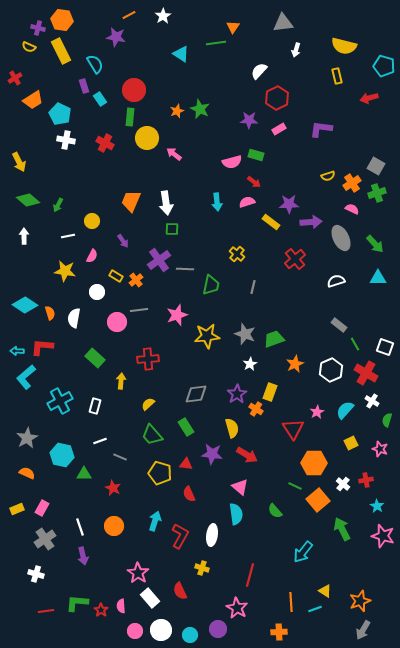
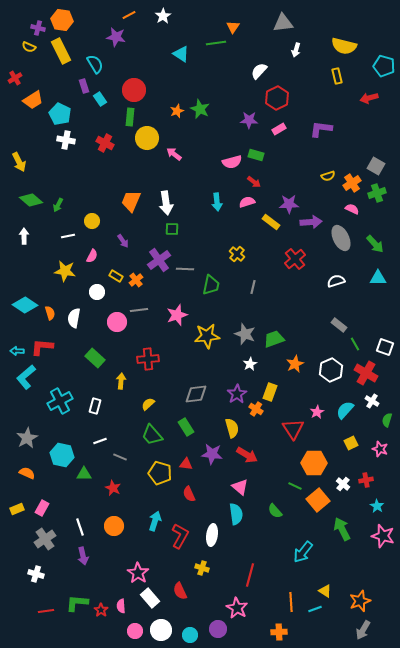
green diamond at (28, 200): moved 3 px right
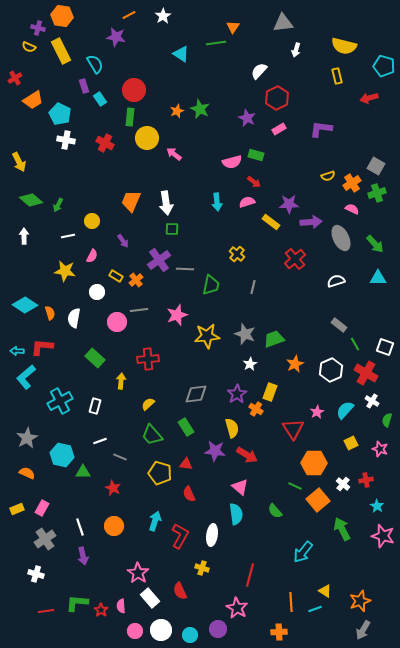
orange hexagon at (62, 20): moved 4 px up
purple star at (249, 120): moved 2 px left, 2 px up; rotated 24 degrees clockwise
purple star at (212, 454): moved 3 px right, 3 px up
green triangle at (84, 474): moved 1 px left, 2 px up
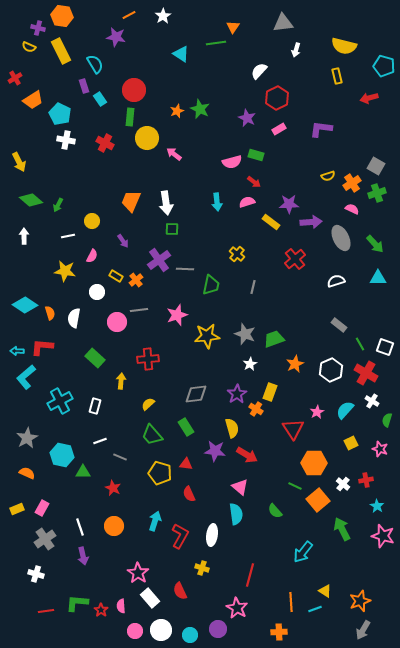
green line at (355, 344): moved 5 px right
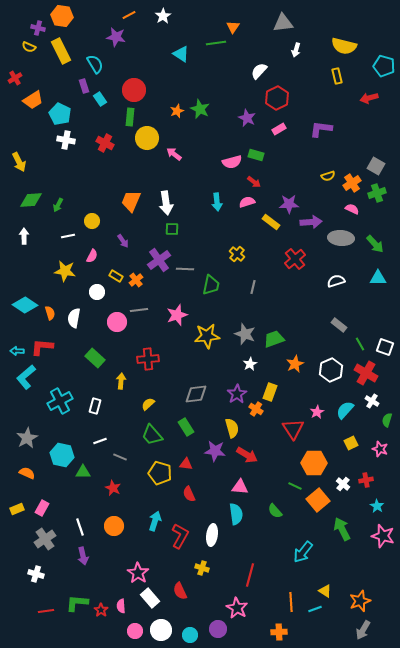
green diamond at (31, 200): rotated 45 degrees counterclockwise
gray ellipse at (341, 238): rotated 60 degrees counterclockwise
pink triangle at (240, 487): rotated 36 degrees counterclockwise
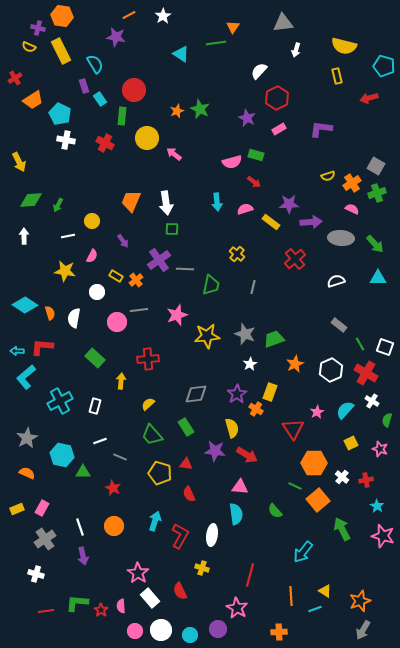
green rectangle at (130, 117): moved 8 px left, 1 px up
pink semicircle at (247, 202): moved 2 px left, 7 px down
white cross at (343, 484): moved 1 px left, 7 px up
orange line at (291, 602): moved 6 px up
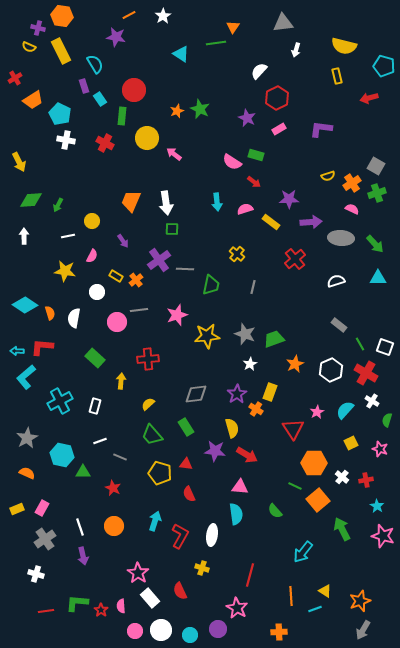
pink semicircle at (232, 162): rotated 48 degrees clockwise
purple star at (289, 204): moved 5 px up
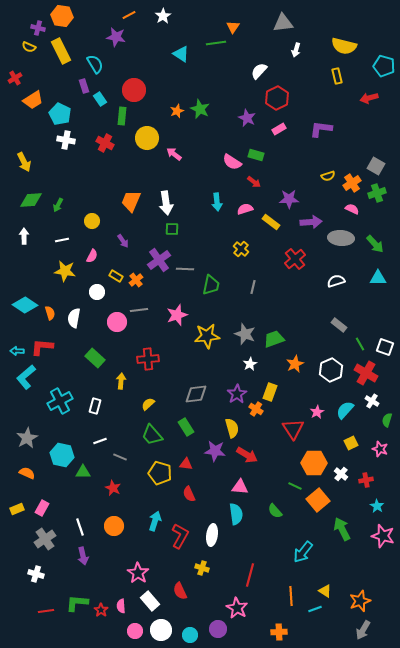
yellow arrow at (19, 162): moved 5 px right
white line at (68, 236): moved 6 px left, 4 px down
yellow cross at (237, 254): moved 4 px right, 5 px up
white cross at (342, 477): moved 1 px left, 3 px up
white rectangle at (150, 598): moved 3 px down
